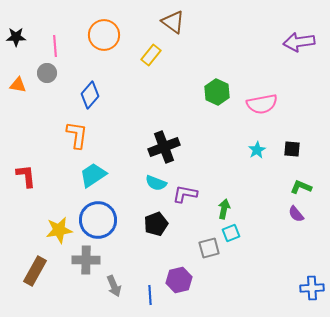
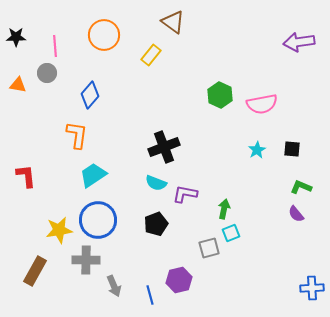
green hexagon: moved 3 px right, 3 px down
blue line: rotated 12 degrees counterclockwise
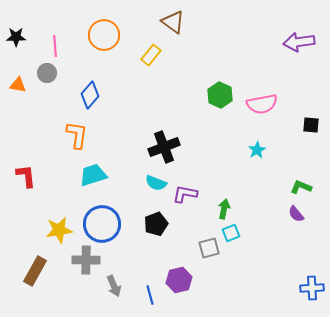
black square: moved 19 px right, 24 px up
cyan trapezoid: rotated 16 degrees clockwise
blue circle: moved 4 px right, 4 px down
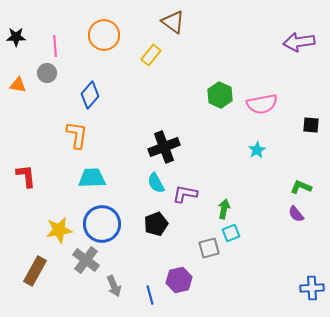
cyan trapezoid: moved 1 px left, 3 px down; rotated 16 degrees clockwise
cyan semicircle: rotated 40 degrees clockwise
gray cross: rotated 36 degrees clockwise
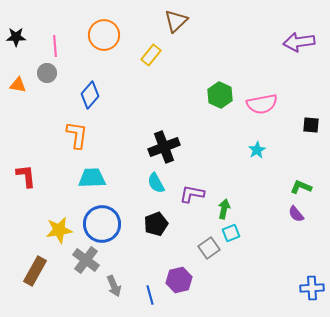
brown triangle: moved 3 px right, 1 px up; rotated 40 degrees clockwise
purple L-shape: moved 7 px right
gray square: rotated 20 degrees counterclockwise
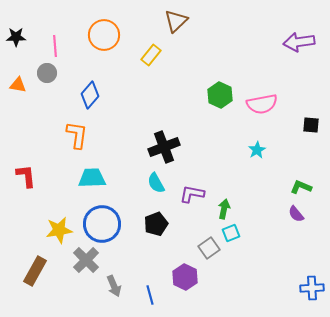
gray cross: rotated 8 degrees clockwise
purple hexagon: moved 6 px right, 3 px up; rotated 20 degrees counterclockwise
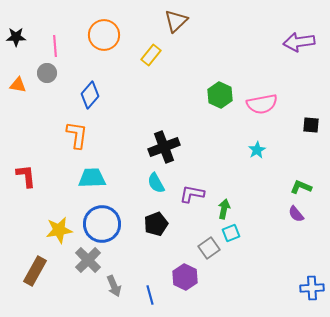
gray cross: moved 2 px right
